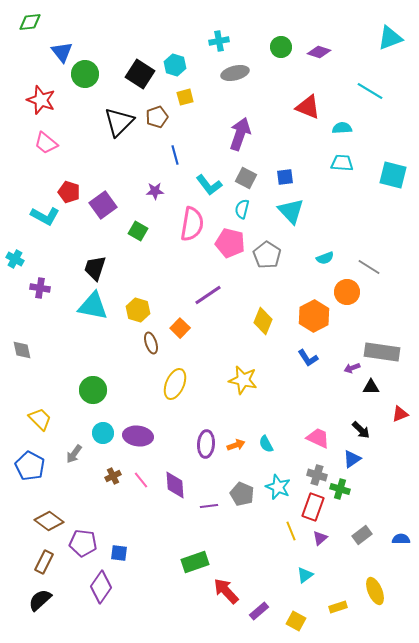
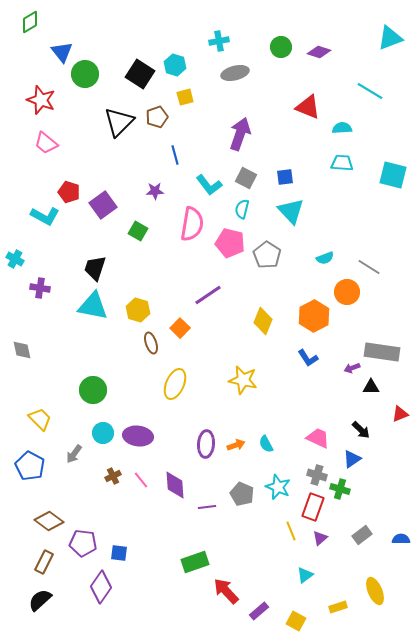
green diamond at (30, 22): rotated 25 degrees counterclockwise
purple line at (209, 506): moved 2 px left, 1 px down
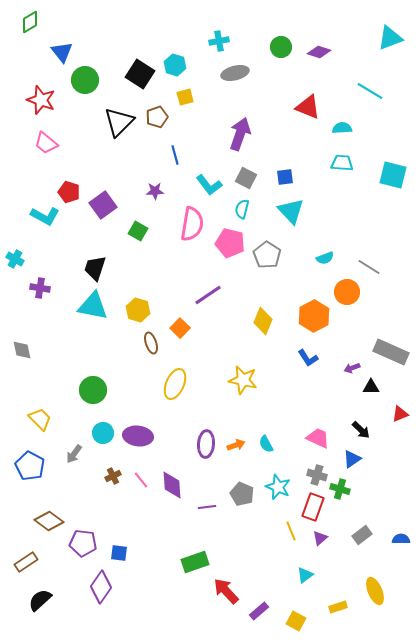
green circle at (85, 74): moved 6 px down
gray rectangle at (382, 352): moved 9 px right; rotated 16 degrees clockwise
purple diamond at (175, 485): moved 3 px left
brown rectangle at (44, 562): moved 18 px left; rotated 30 degrees clockwise
